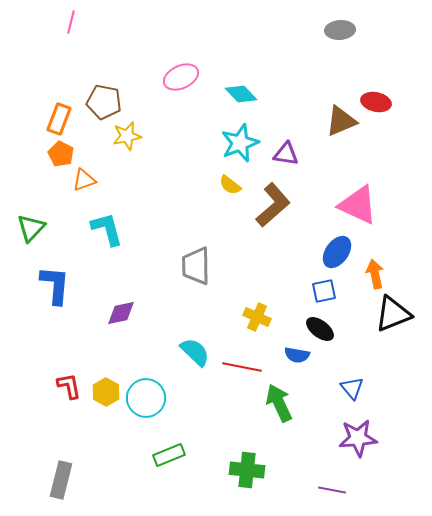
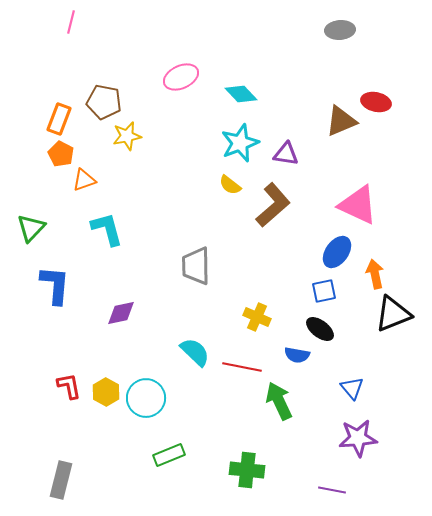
green arrow: moved 2 px up
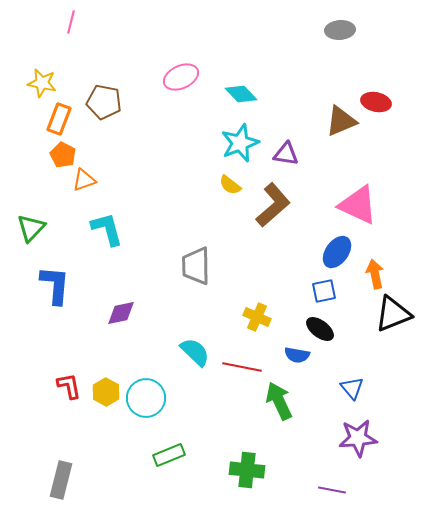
yellow star: moved 85 px left, 53 px up; rotated 24 degrees clockwise
orange pentagon: moved 2 px right, 1 px down
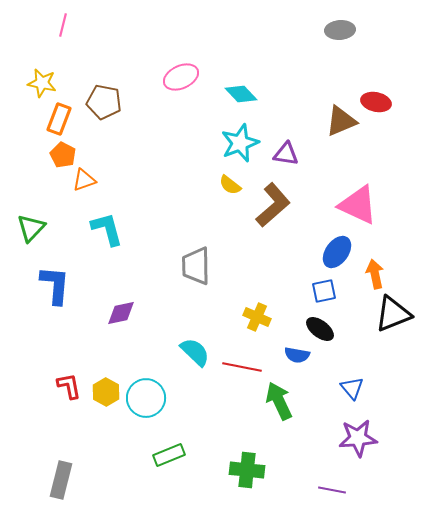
pink line: moved 8 px left, 3 px down
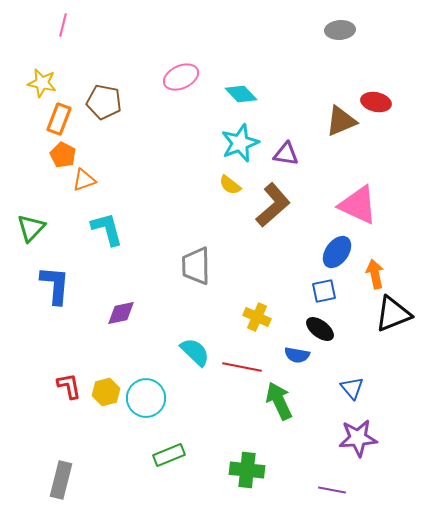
yellow hexagon: rotated 16 degrees clockwise
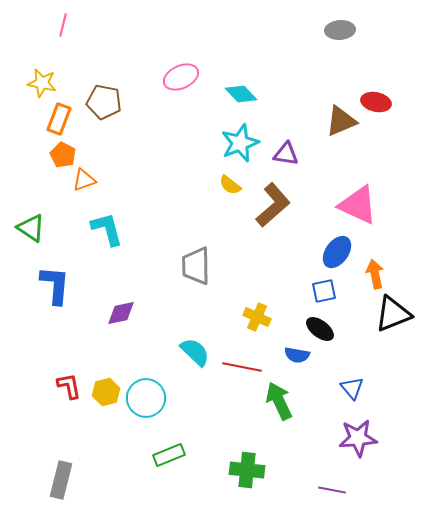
green triangle: rotated 40 degrees counterclockwise
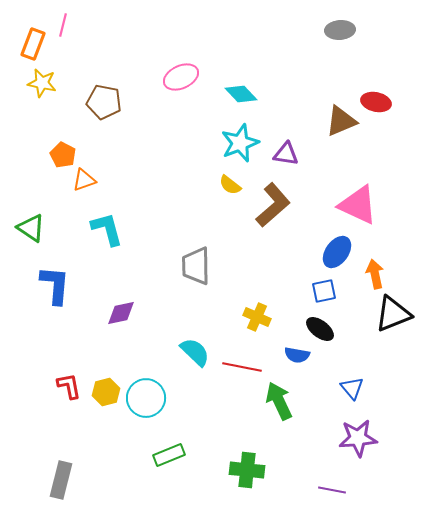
orange rectangle: moved 26 px left, 75 px up
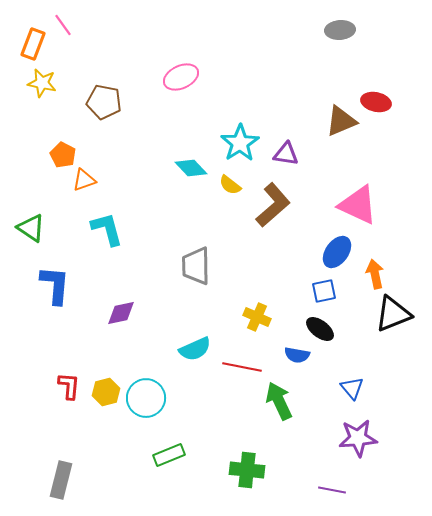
pink line: rotated 50 degrees counterclockwise
cyan diamond: moved 50 px left, 74 px down
cyan star: rotated 12 degrees counterclockwise
cyan semicircle: moved 3 px up; rotated 112 degrees clockwise
red L-shape: rotated 16 degrees clockwise
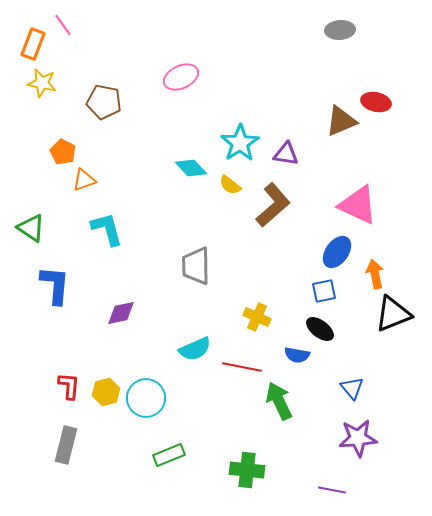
orange pentagon: moved 3 px up
gray rectangle: moved 5 px right, 35 px up
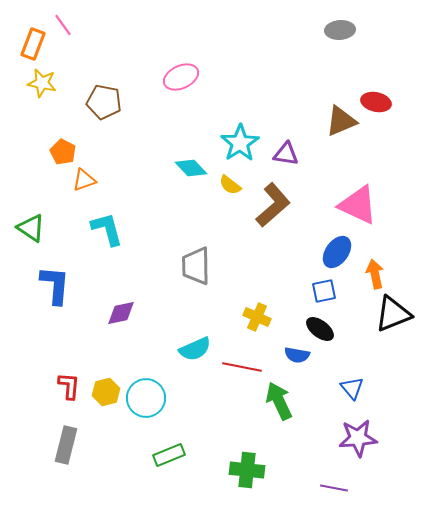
purple line: moved 2 px right, 2 px up
